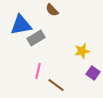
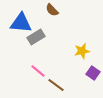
blue triangle: moved 2 px up; rotated 15 degrees clockwise
gray rectangle: moved 1 px up
pink line: rotated 63 degrees counterclockwise
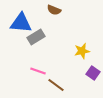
brown semicircle: moved 2 px right; rotated 24 degrees counterclockwise
pink line: rotated 21 degrees counterclockwise
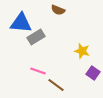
brown semicircle: moved 4 px right
yellow star: rotated 28 degrees clockwise
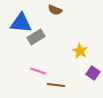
brown semicircle: moved 3 px left
yellow star: moved 2 px left; rotated 14 degrees clockwise
brown line: rotated 30 degrees counterclockwise
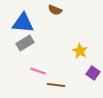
blue triangle: moved 2 px right
gray rectangle: moved 11 px left, 6 px down
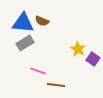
brown semicircle: moved 13 px left, 11 px down
yellow star: moved 2 px left, 2 px up
purple square: moved 14 px up
